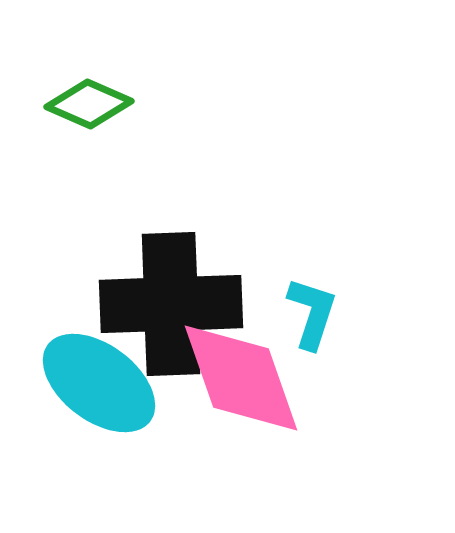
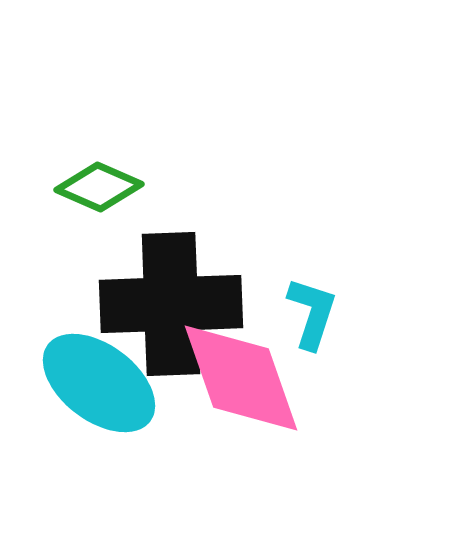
green diamond: moved 10 px right, 83 px down
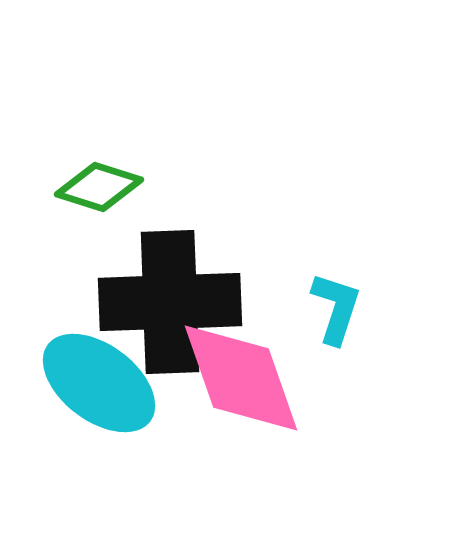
green diamond: rotated 6 degrees counterclockwise
black cross: moved 1 px left, 2 px up
cyan L-shape: moved 24 px right, 5 px up
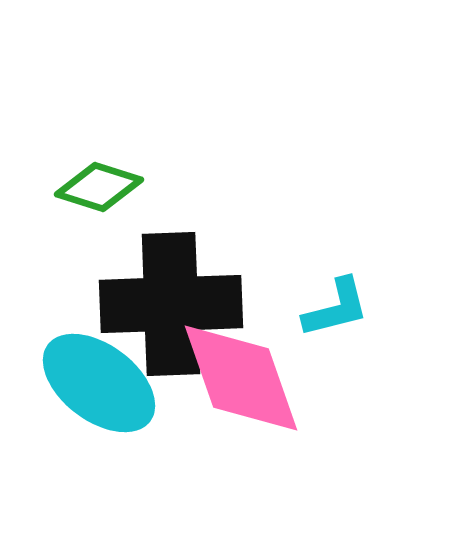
black cross: moved 1 px right, 2 px down
cyan L-shape: rotated 58 degrees clockwise
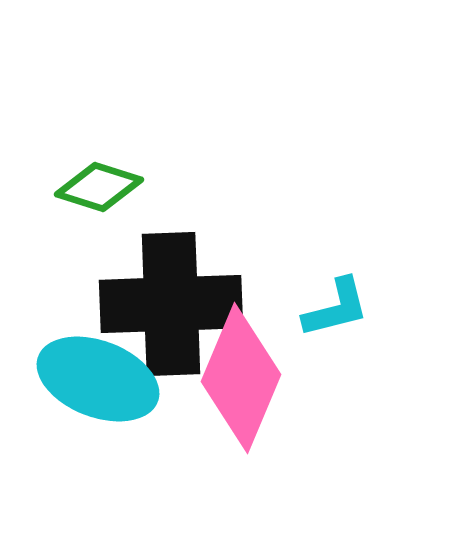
pink diamond: rotated 42 degrees clockwise
cyan ellipse: moved 1 px left, 4 px up; rotated 16 degrees counterclockwise
